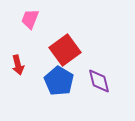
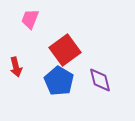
red arrow: moved 2 px left, 2 px down
purple diamond: moved 1 px right, 1 px up
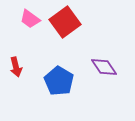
pink trapezoid: rotated 75 degrees counterclockwise
red square: moved 28 px up
purple diamond: moved 4 px right, 13 px up; rotated 20 degrees counterclockwise
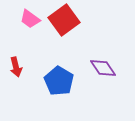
red square: moved 1 px left, 2 px up
purple diamond: moved 1 px left, 1 px down
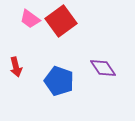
red square: moved 3 px left, 1 px down
blue pentagon: rotated 12 degrees counterclockwise
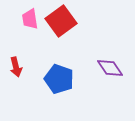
pink trapezoid: rotated 45 degrees clockwise
purple diamond: moved 7 px right
blue pentagon: moved 2 px up
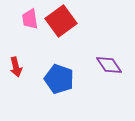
purple diamond: moved 1 px left, 3 px up
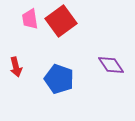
purple diamond: moved 2 px right
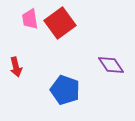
red square: moved 1 px left, 2 px down
blue pentagon: moved 6 px right, 11 px down
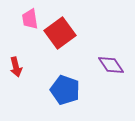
red square: moved 10 px down
